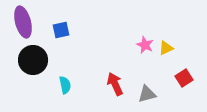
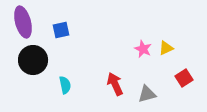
pink star: moved 2 px left, 4 px down
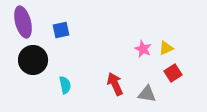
red square: moved 11 px left, 5 px up
gray triangle: rotated 24 degrees clockwise
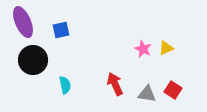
purple ellipse: rotated 8 degrees counterclockwise
red square: moved 17 px down; rotated 24 degrees counterclockwise
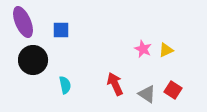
blue square: rotated 12 degrees clockwise
yellow triangle: moved 2 px down
gray triangle: rotated 24 degrees clockwise
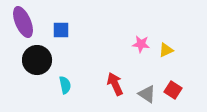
pink star: moved 2 px left, 5 px up; rotated 18 degrees counterclockwise
black circle: moved 4 px right
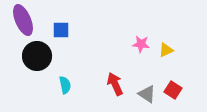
purple ellipse: moved 2 px up
black circle: moved 4 px up
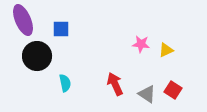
blue square: moved 1 px up
cyan semicircle: moved 2 px up
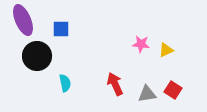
gray triangle: rotated 42 degrees counterclockwise
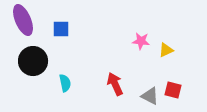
pink star: moved 3 px up
black circle: moved 4 px left, 5 px down
red square: rotated 18 degrees counterclockwise
gray triangle: moved 3 px right, 2 px down; rotated 36 degrees clockwise
